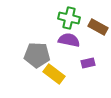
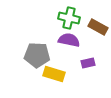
yellow rectangle: rotated 20 degrees counterclockwise
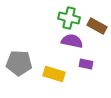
brown rectangle: moved 1 px left, 1 px up
purple semicircle: moved 3 px right, 1 px down
gray pentagon: moved 18 px left, 8 px down
purple rectangle: moved 2 px left, 1 px down; rotated 24 degrees clockwise
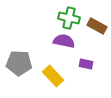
purple semicircle: moved 8 px left
yellow rectangle: moved 1 px left, 2 px down; rotated 30 degrees clockwise
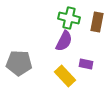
brown rectangle: moved 4 px up; rotated 72 degrees clockwise
purple semicircle: rotated 105 degrees clockwise
yellow rectangle: moved 12 px right
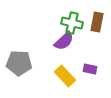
green cross: moved 3 px right, 5 px down
purple semicircle: rotated 20 degrees clockwise
purple rectangle: moved 4 px right, 5 px down
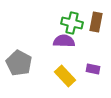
brown rectangle: moved 1 px left
purple semicircle: rotated 135 degrees counterclockwise
gray pentagon: rotated 25 degrees clockwise
purple rectangle: moved 3 px right
